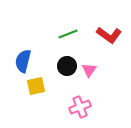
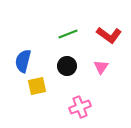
pink triangle: moved 12 px right, 3 px up
yellow square: moved 1 px right
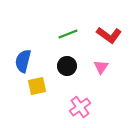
pink cross: rotated 15 degrees counterclockwise
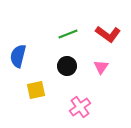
red L-shape: moved 1 px left, 1 px up
blue semicircle: moved 5 px left, 5 px up
yellow square: moved 1 px left, 4 px down
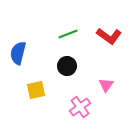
red L-shape: moved 1 px right, 2 px down
blue semicircle: moved 3 px up
pink triangle: moved 5 px right, 18 px down
